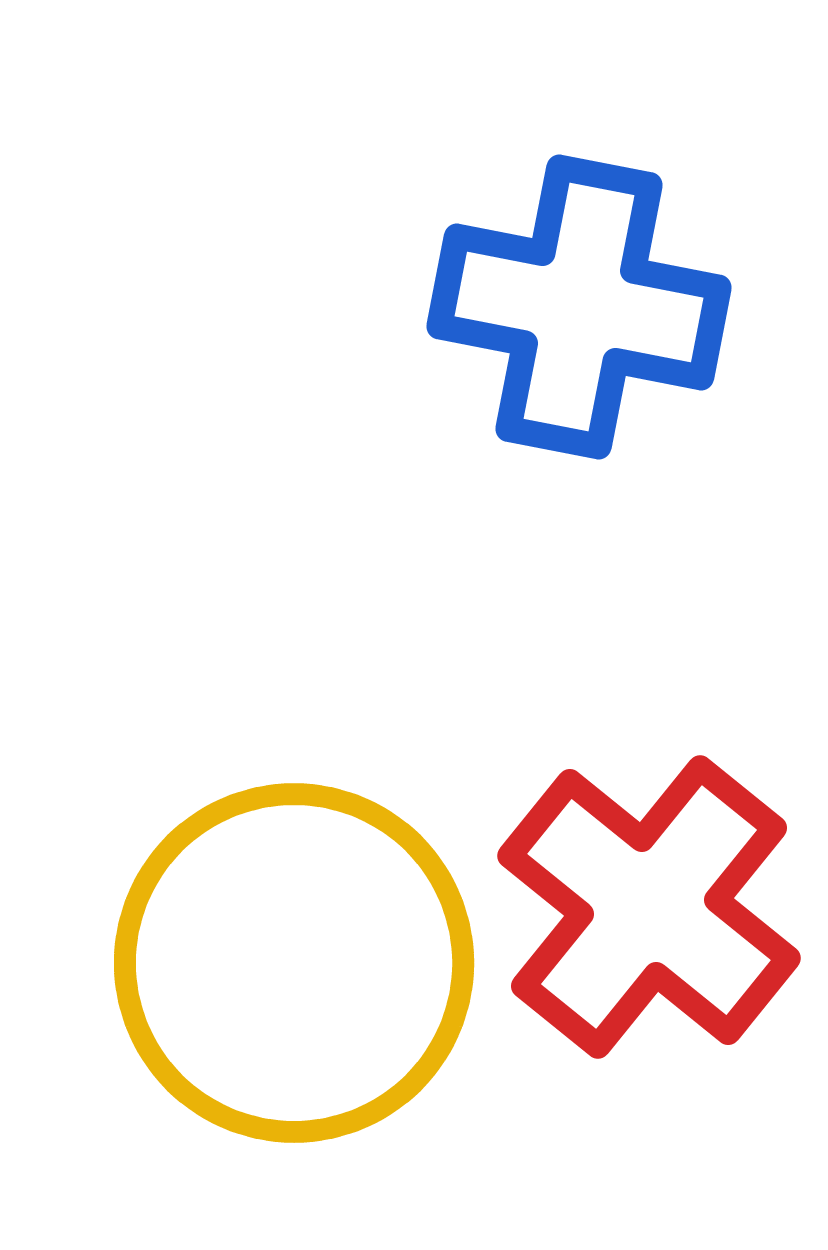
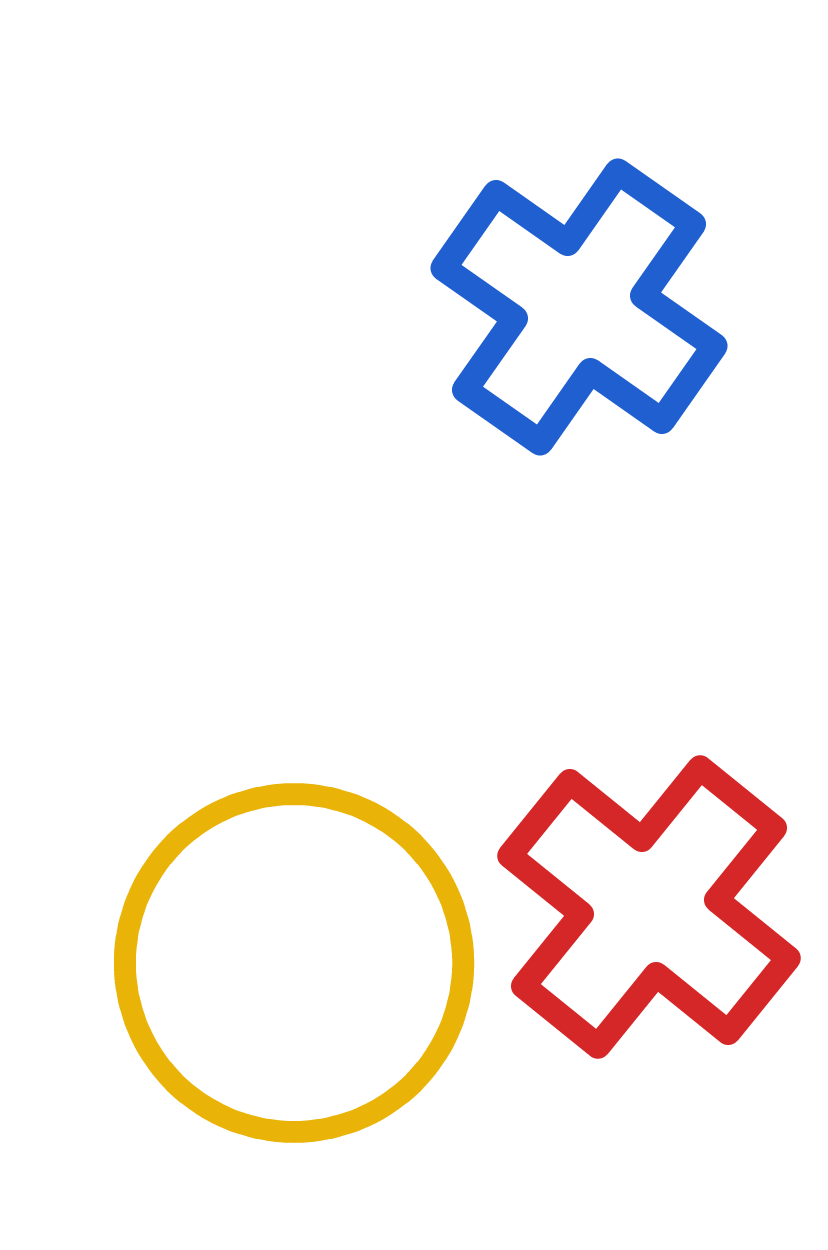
blue cross: rotated 24 degrees clockwise
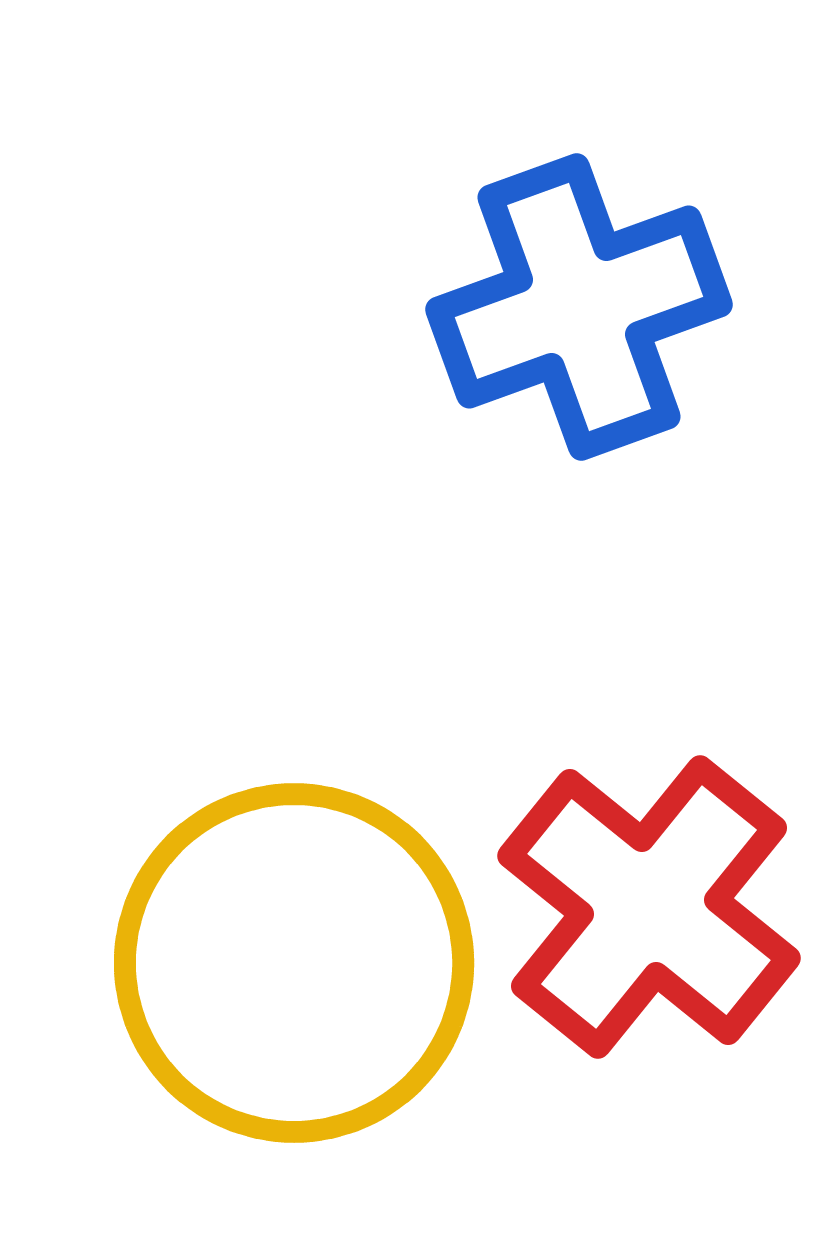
blue cross: rotated 35 degrees clockwise
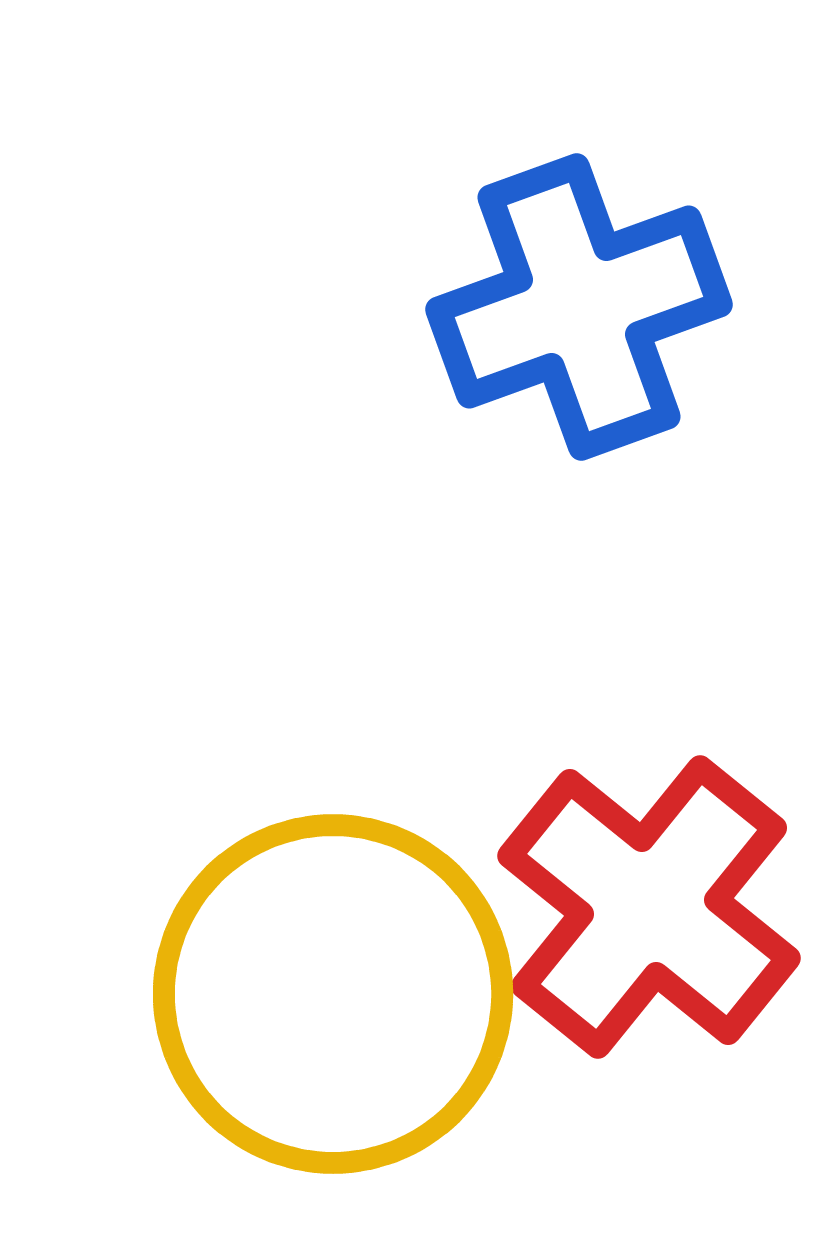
yellow circle: moved 39 px right, 31 px down
